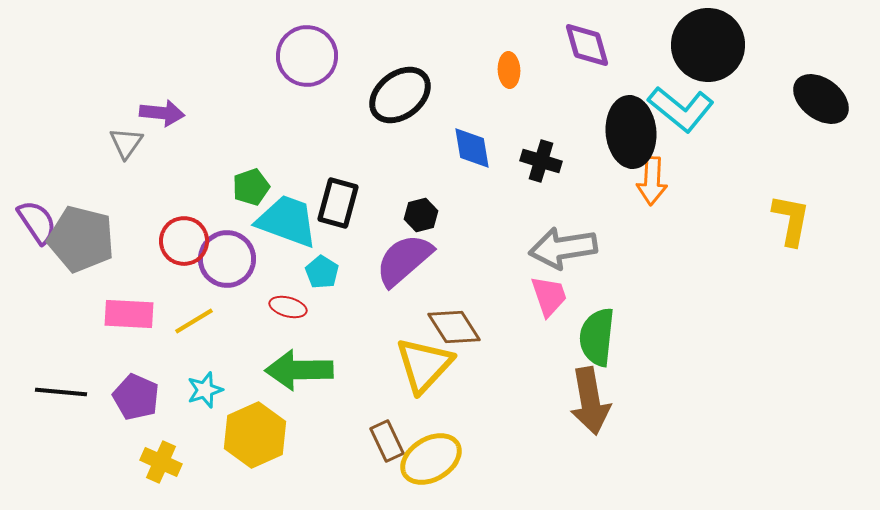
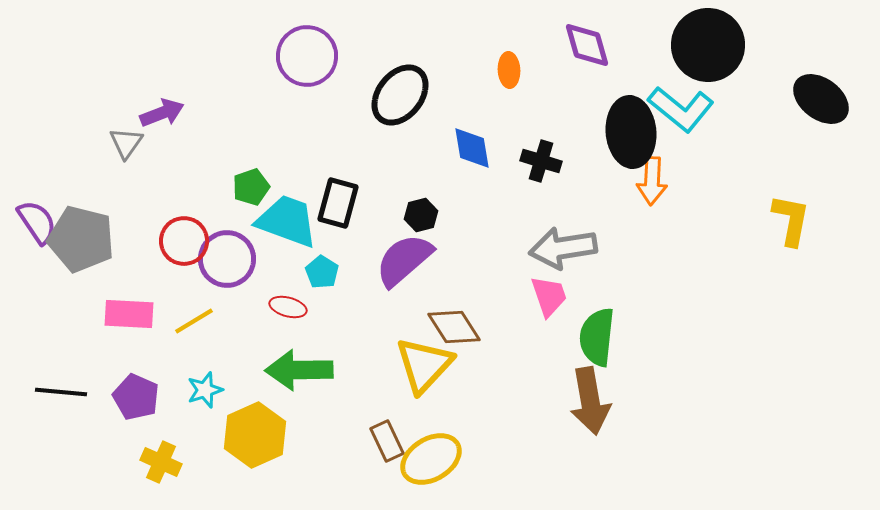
black ellipse at (400, 95): rotated 14 degrees counterclockwise
purple arrow at (162, 113): rotated 27 degrees counterclockwise
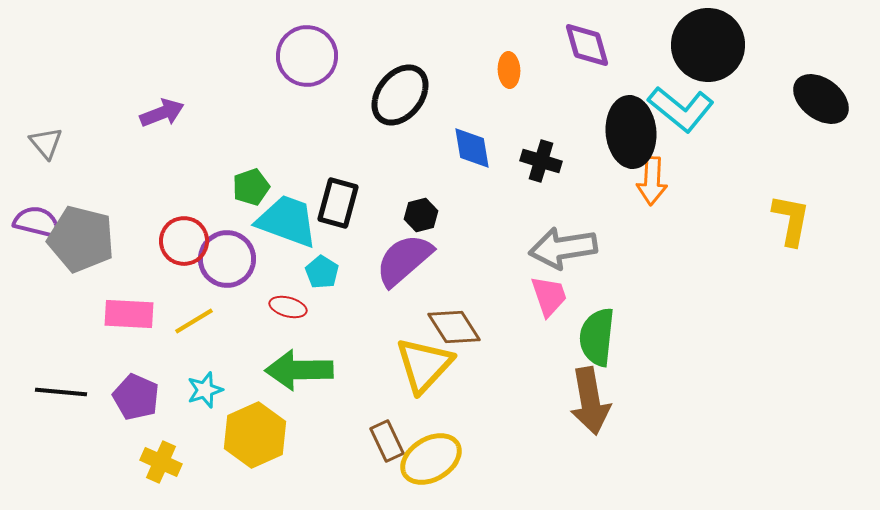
gray triangle at (126, 143): moved 80 px left; rotated 15 degrees counterclockwise
purple semicircle at (37, 222): rotated 42 degrees counterclockwise
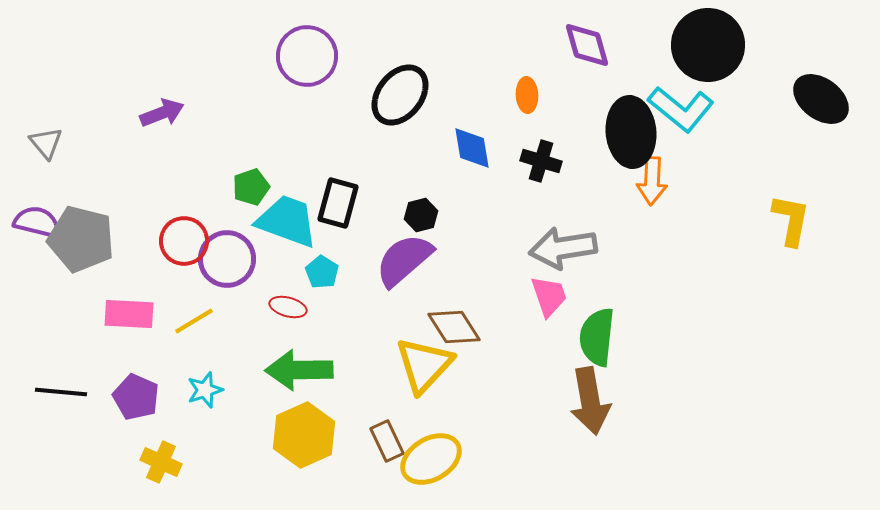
orange ellipse at (509, 70): moved 18 px right, 25 px down
yellow hexagon at (255, 435): moved 49 px right
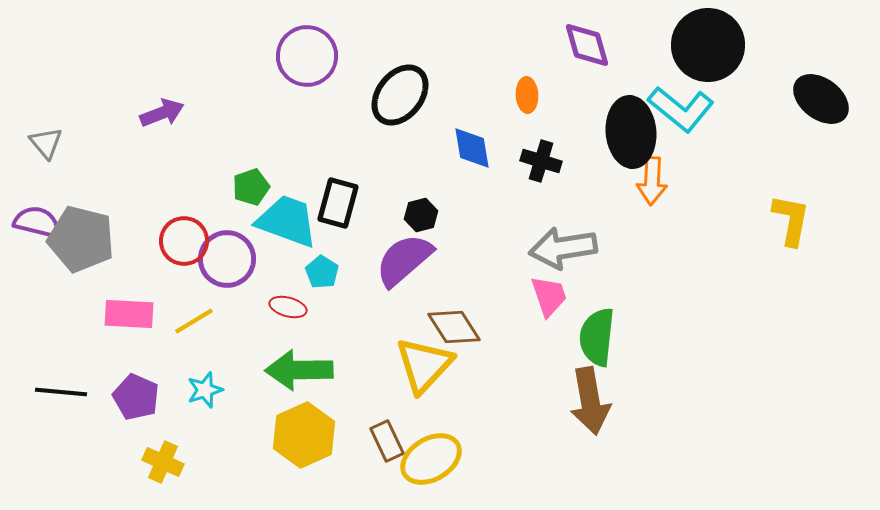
yellow cross at (161, 462): moved 2 px right
